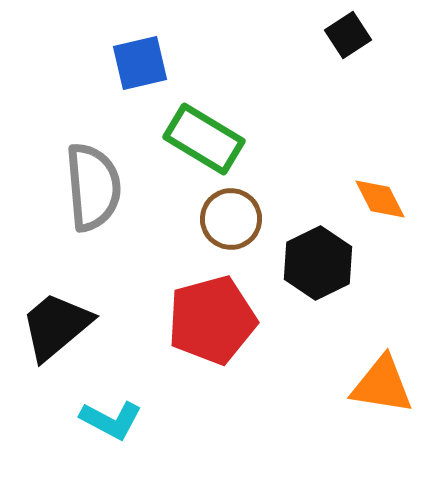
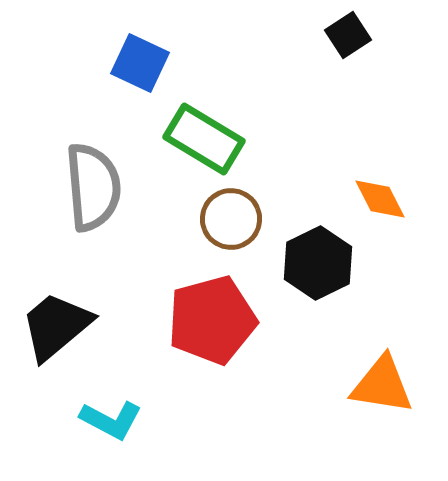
blue square: rotated 38 degrees clockwise
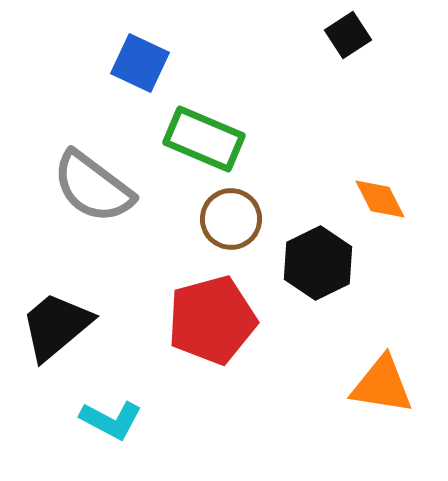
green rectangle: rotated 8 degrees counterclockwise
gray semicircle: rotated 132 degrees clockwise
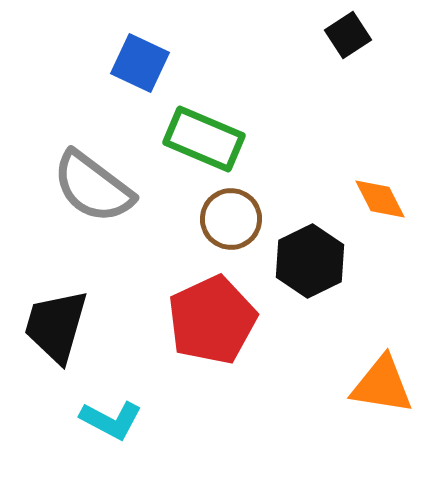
black hexagon: moved 8 px left, 2 px up
red pentagon: rotated 10 degrees counterclockwise
black trapezoid: rotated 34 degrees counterclockwise
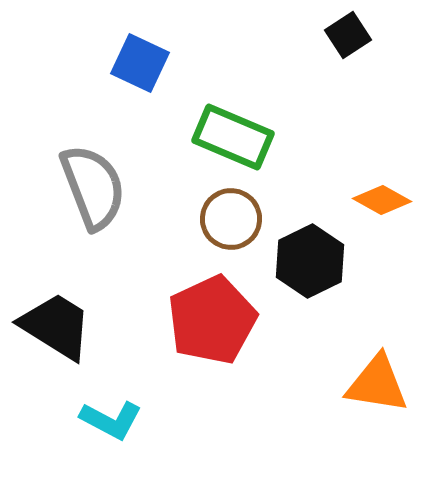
green rectangle: moved 29 px right, 2 px up
gray semicircle: rotated 148 degrees counterclockwise
orange diamond: moved 2 px right, 1 px down; rotated 34 degrees counterclockwise
black trapezoid: rotated 106 degrees clockwise
orange triangle: moved 5 px left, 1 px up
